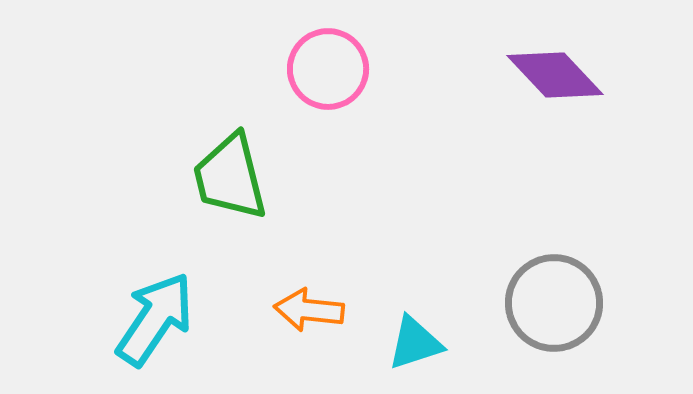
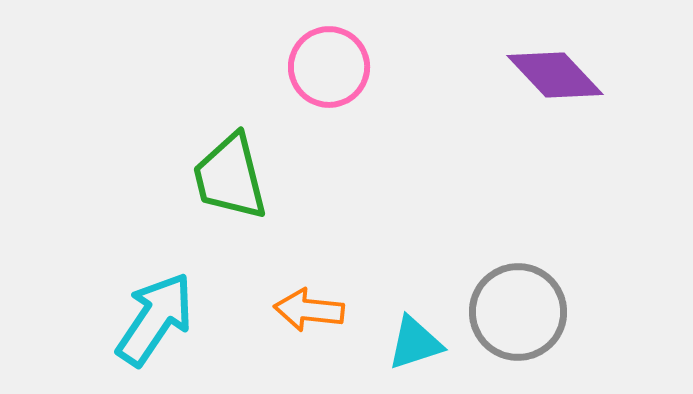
pink circle: moved 1 px right, 2 px up
gray circle: moved 36 px left, 9 px down
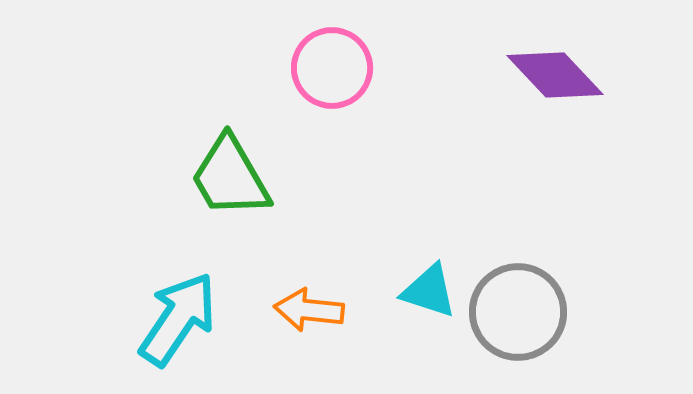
pink circle: moved 3 px right, 1 px down
green trapezoid: rotated 16 degrees counterclockwise
cyan arrow: moved 23 px right
cyan triangle: moved 14 px right, 52 px up; rotated 36 degrees clockwise
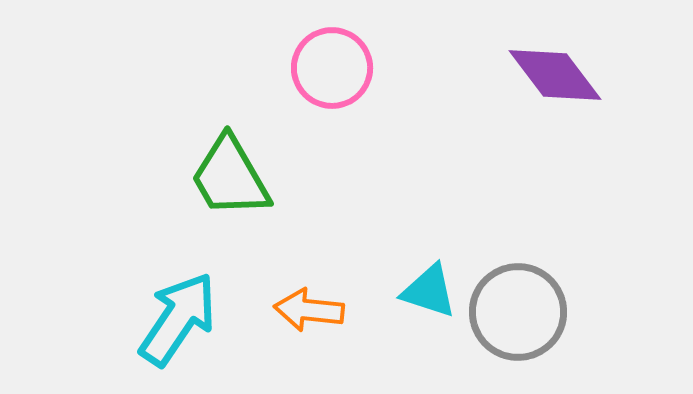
purple diamond: rotated 6 degrees clockwise
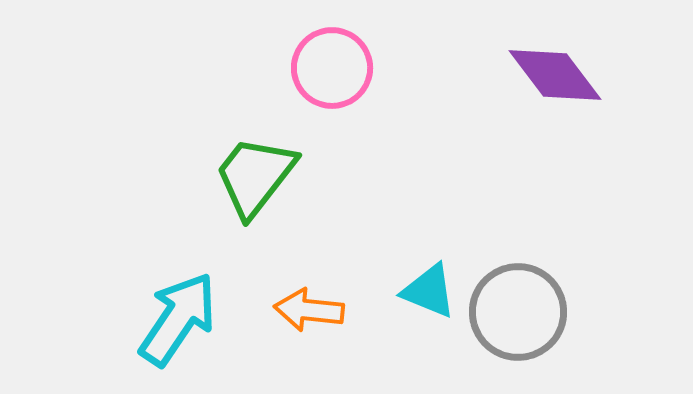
green trapezoid: moved 25 px right, 1 px up; rotated 68 degrees clockwise
cyan triangle: rotated 4 degrees clockwise
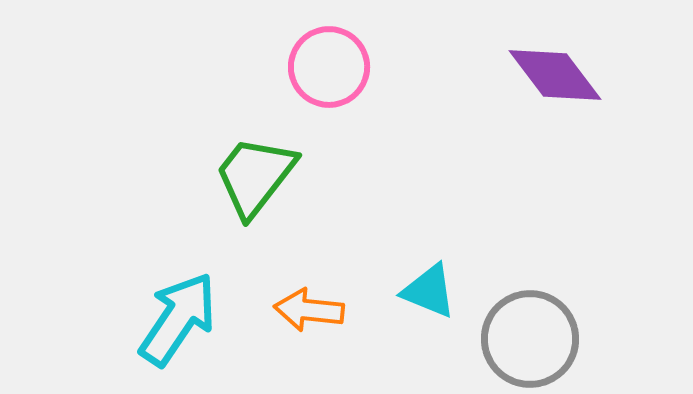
pink circle: moved 3 px left, 1 px up
gray circle: moved 12 px right, 27 px down
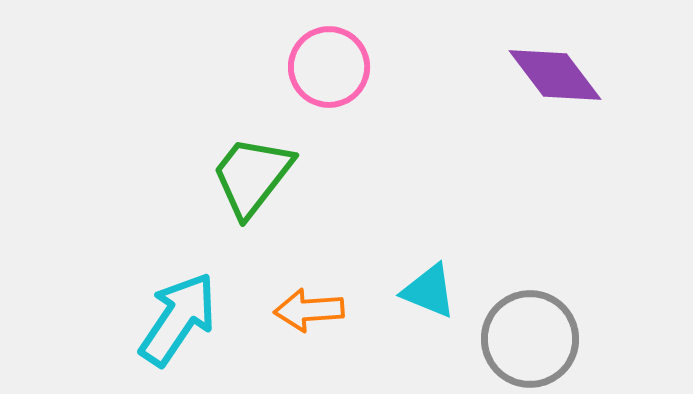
green trapezoid: moved 3 px left
orange arrow: rotated 10 degrees counterclockwise
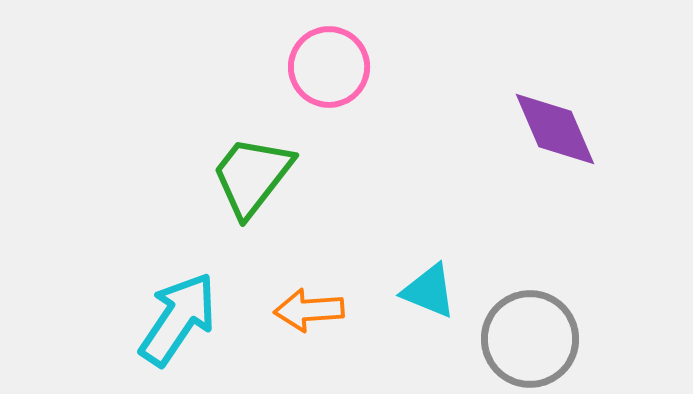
purple diamond: moved 54 px down; rotated 14 degrees clockwise
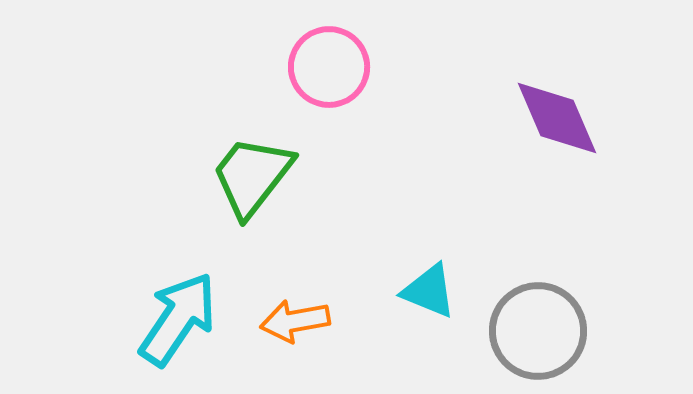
purple diamond: moved 2 px right, 11 px up
orange arrow: moved 14 px left, 11 px down; rotated 6 degrees counterclockwise
gray circle: moved 8 px right, 8 px up
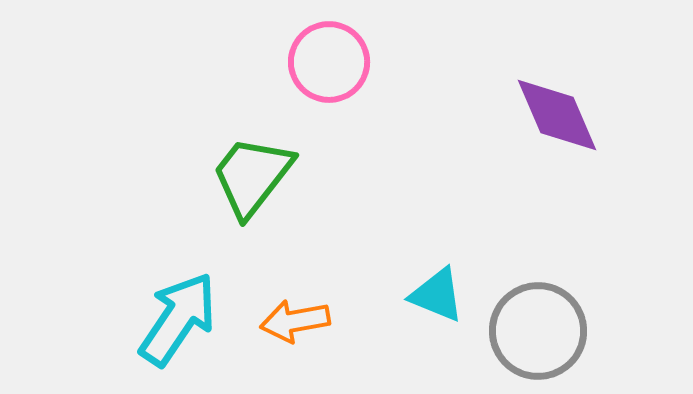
pink circle: moved 5 px up
purple diamond: moved 3 px up
cyan triangle: moved 8 px right, 4 px down
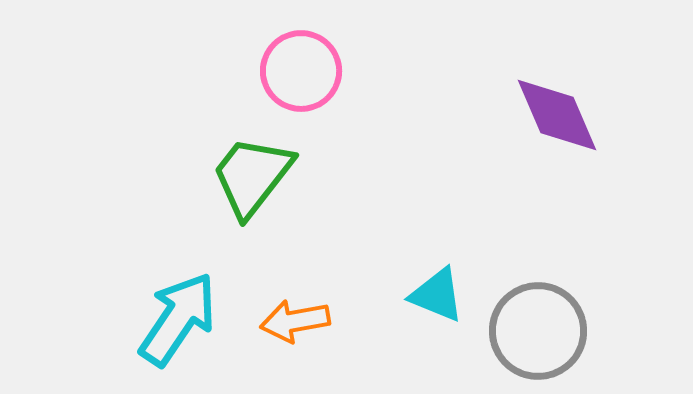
pink circle: moved 28 px left, 9 px down
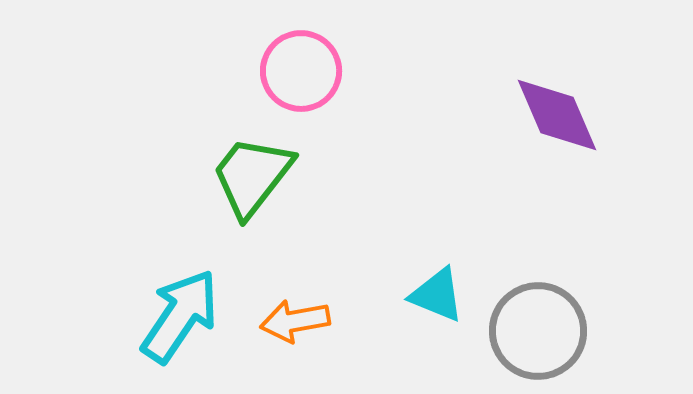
cyan arrow: moved 2 px right, 3 px up
